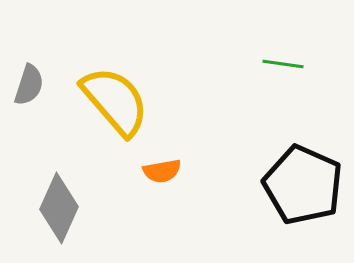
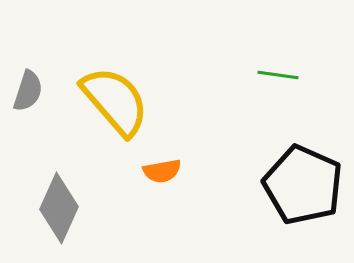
green line: moved 5 px left, 11 px down
gray semicircle: moved 1 px left, 6 px down
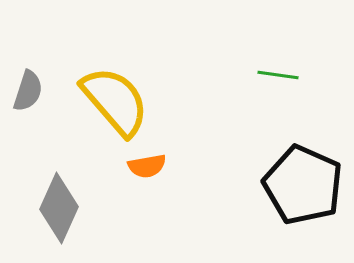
orange semicircle: moved 15 px left, 5 px up
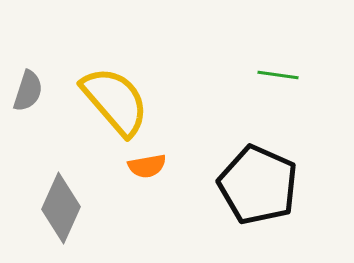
black pentagon: moved 45 px left
gray diamond: moved 2 px right
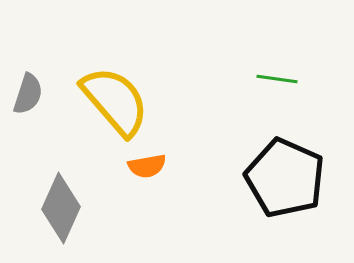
green line: moved 1 px left, 4 px down
gray semicircle: moved 3 px down
black pentagon: moved 27 px right, 7 px up
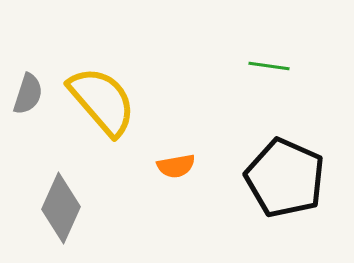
green line: moved 8 px left, 13 px up
yellow semicircle: moved 13 px left
orange semicircle: moved 29 px right
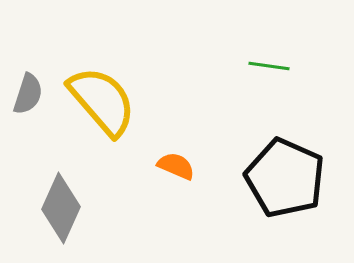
orange semicircle: rotated 147 degrees counterclockwise
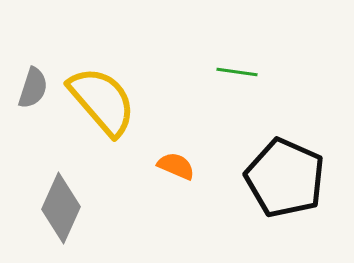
green line: moved 32 px left, 6 px down
gray semicircle: moved 5 px right, 6 px up
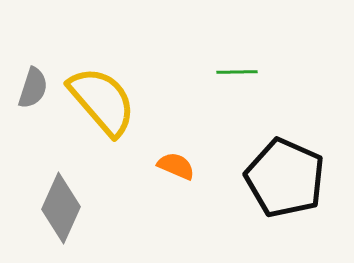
green line: rotated 9 degrees counterclockwise
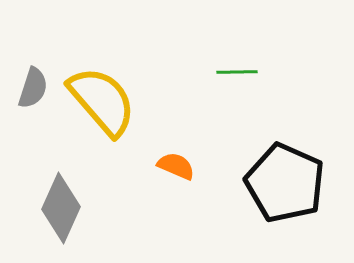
black pentagon: moved 5 px down
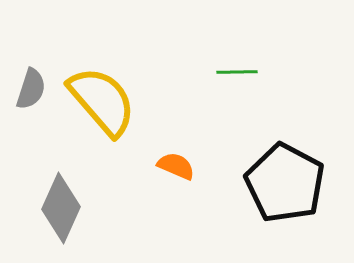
gray semicircle: moved 2 px left, 1 px down
black pentagon: rotated 4 degrees clockwise
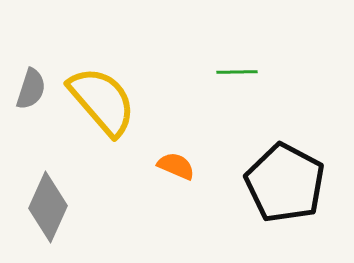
gray diamond: moved 13 px left, 1 px up
